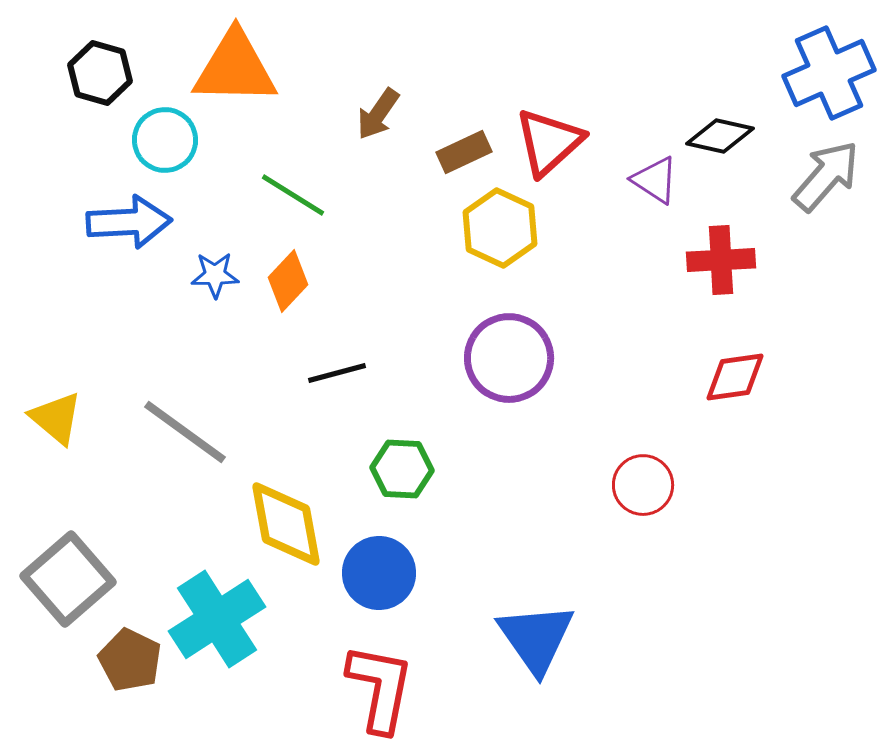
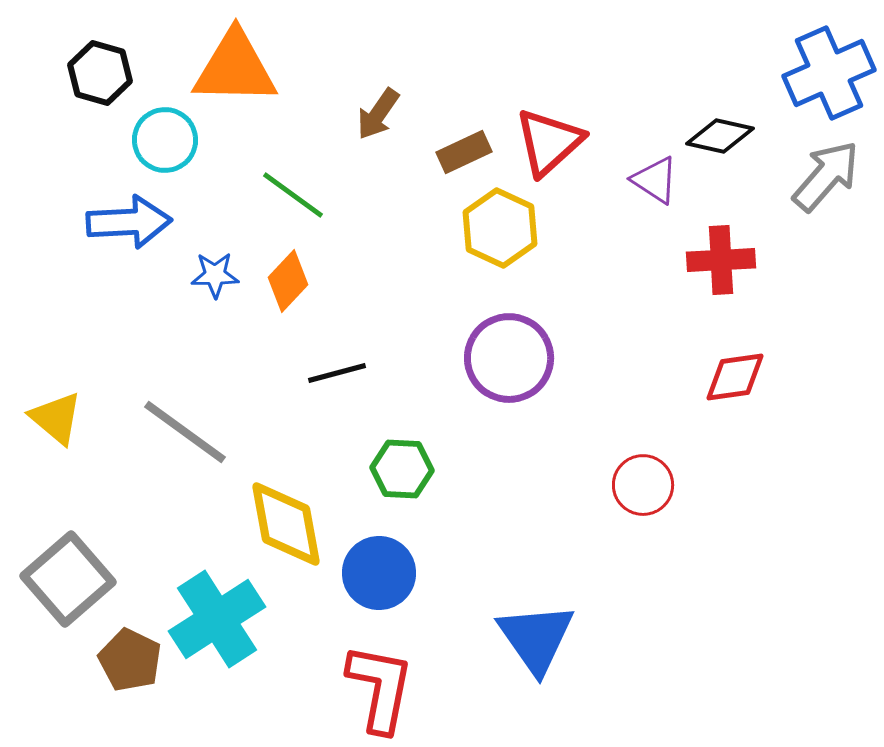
green line: rotated 4 degrees clockwise
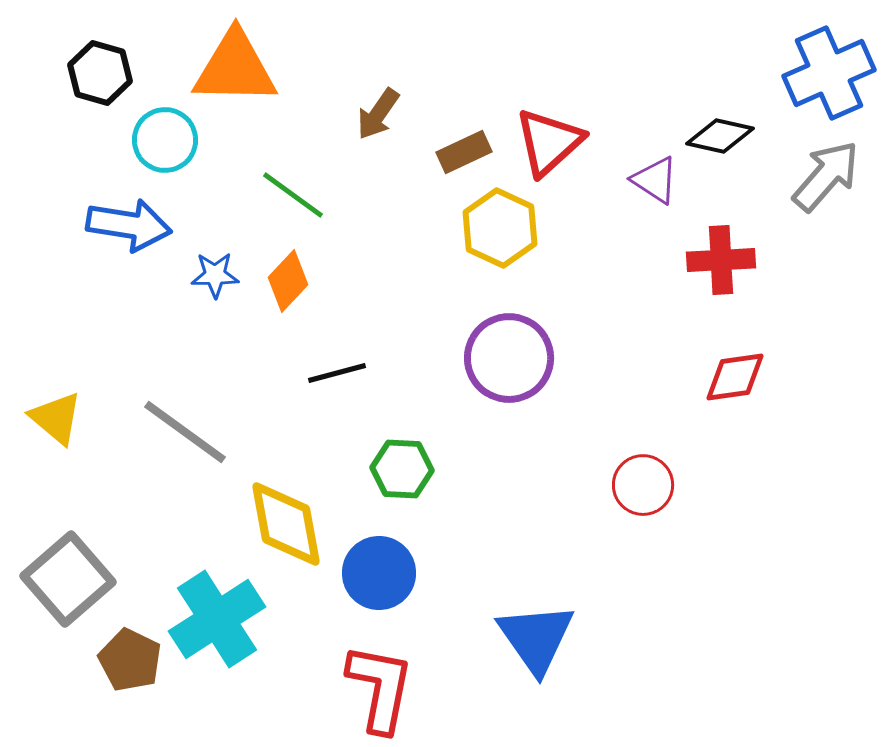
blue arrow: moved 3 px down; rotated 12 degrees clockwise
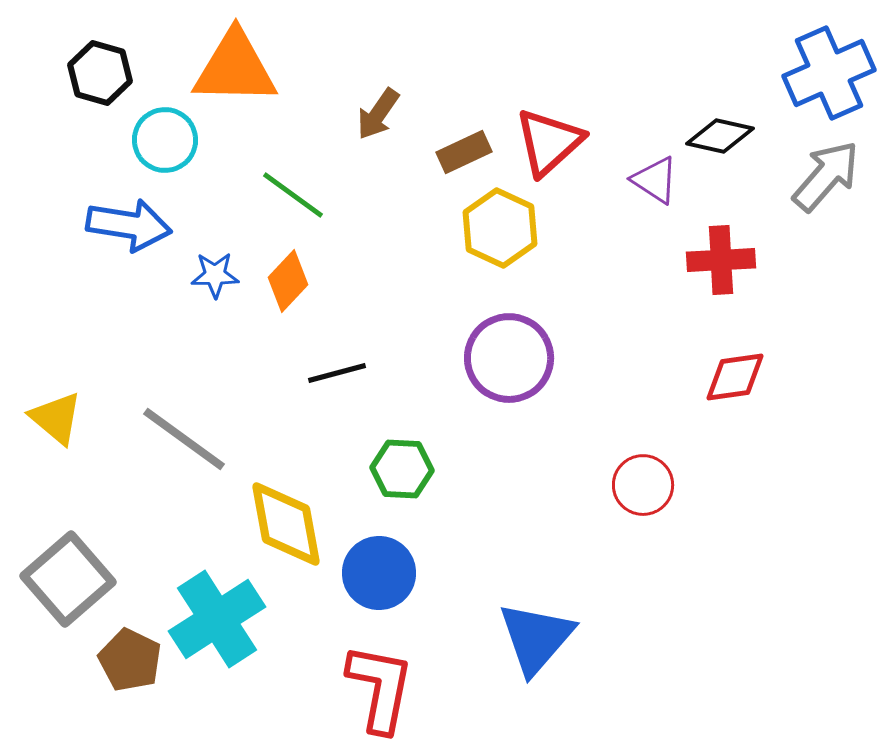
gray line: moved 1 px left, 7 px down
blue triangle: rotated 16 degrees clockwise
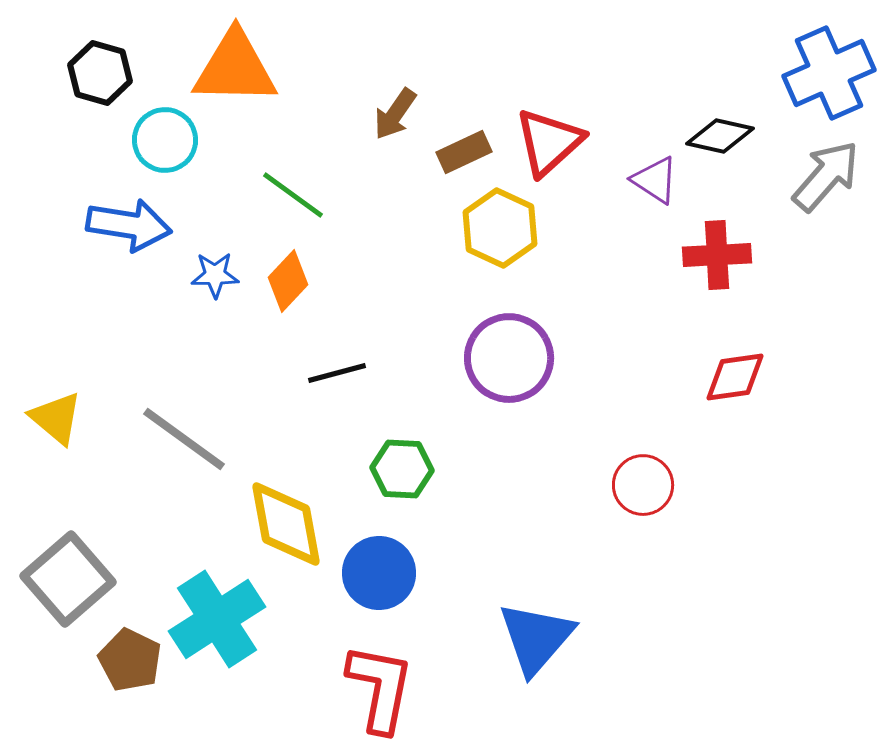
brown arrow: moved 17 px right
red cross: moved 4 px left, 5 px up
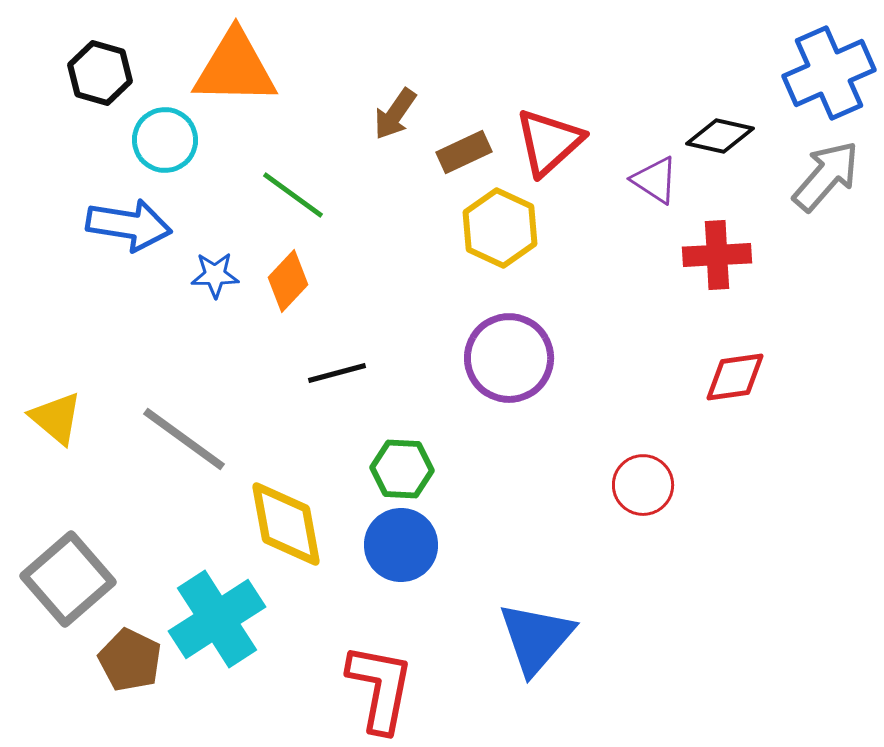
blue circle: moved 22 px right, 28 px up
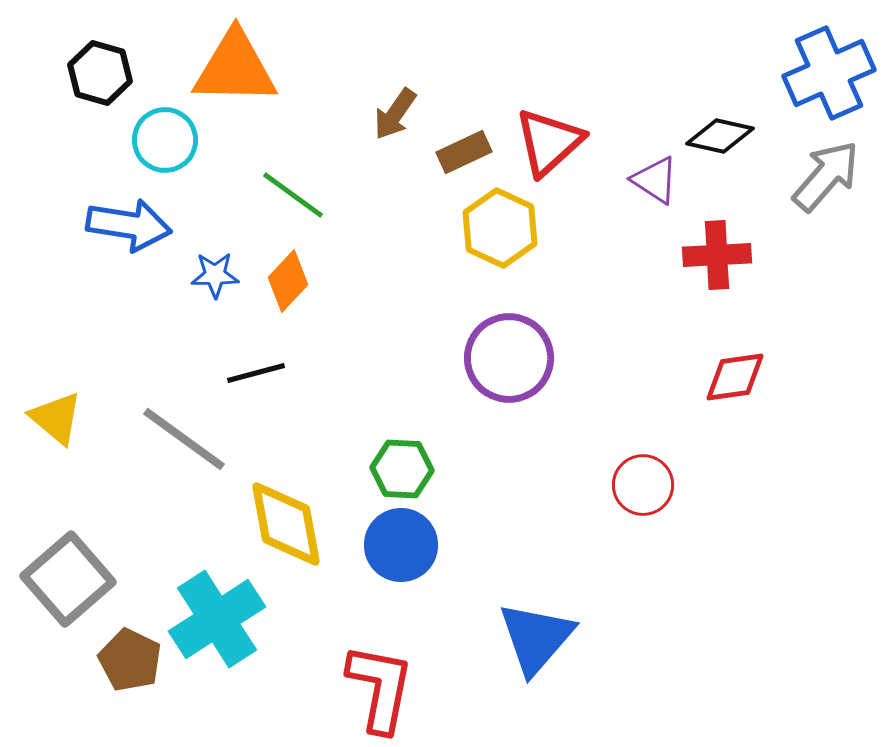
black line: moved 81 px left
